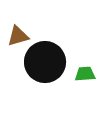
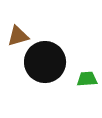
green trapezoid: moved 2 px right, 5 px down
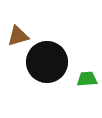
black circle: moved 2 px right
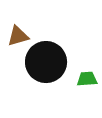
black circle: moved 1 px left
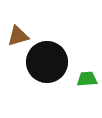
black circle: moved 1 px right
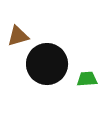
black circle: moved 2 px down
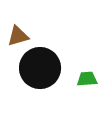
black circle: moved 7 px left, 4 px down
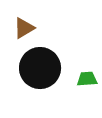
brown triangle: moved 6 px right, 8 px up; rotated 15 degrees counterclockwise
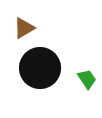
green trapezoid: rotated 60 degrees clockwise
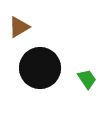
brown triangle: moved 5 px left, 1 px up
